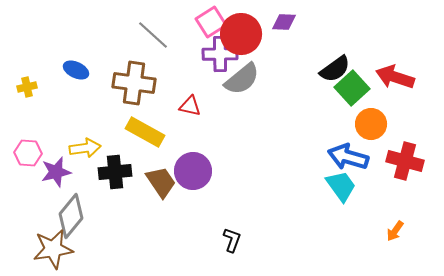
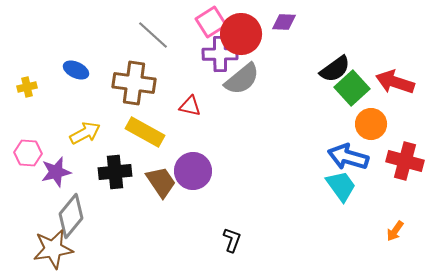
red arrow: moved 5 px down
yellow arrow: moved 15 px up; rotated 20 degrees counterclockwise
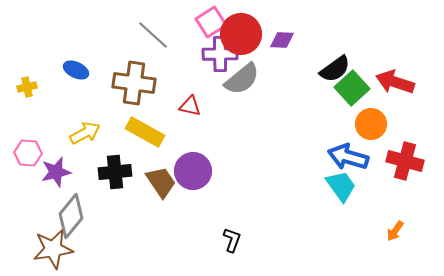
purple diamond: moved 2 px left, 18 px down
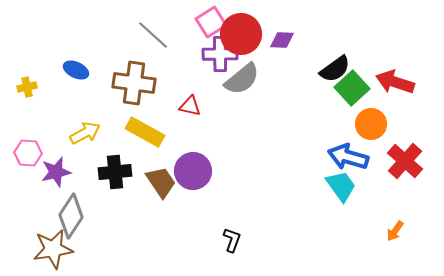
red cross: rotated 27 degrees clockwise
gray diamond: rotated 6 degrees counterclockwise
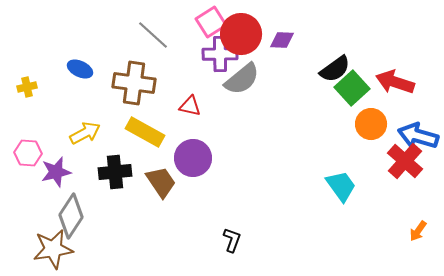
blue ellipse: moved 4 px right, 1 px up
blue arrow: moved 70 px right, 21 px up
purple circle: moved 13 px up
orange arrow: moved 23 px right
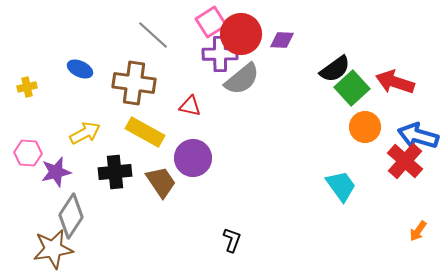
orange circle: moved 6 px left, 3 px down
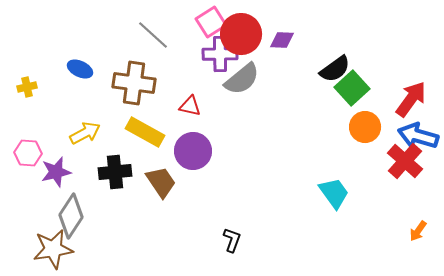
red arrow: moved 16 px right, 17 px down; rotated 108 degrees clockwise
purple circle: moved 7 px up
cyan trapezoid: moved 7 px left, 7 px down
